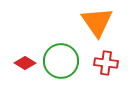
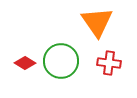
red cross: moved 3 px right
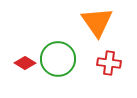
green circle: moved 3 px left, 2 px up
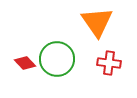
green circle: moved 1 px left
red diamond: rotated 15 degrees clockwise
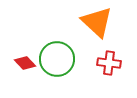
orange triangle: rotated 12 degrees counterclockwise
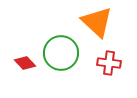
green circle: moved 4 px right, 6 px up
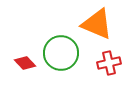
orange triangle: moved 2 px down; rotated 20 degrees counterclockwise
red cross: rotated 20 degrees counterclockwise
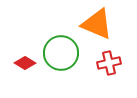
red diamond: rotated 15 degrees counterclockwise
